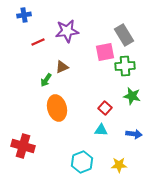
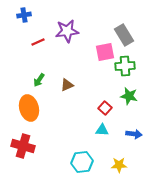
brown triangle: moved 5 px right, 18 px down
green arrow: moved 7 px left
green star: moved 3 px left
orange ellipse: moved 28 px left
cyan triangle: moved 1 px right
cyan hexagon: rotated 15 degrees clockwise
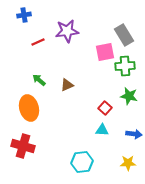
green arrow: rotated 96 degrees clockwise
yellow star: moved 9 px right, 2 px up
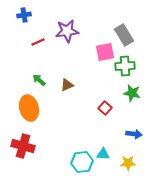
green star: moved 3 px right, 3 px up
cyan triangle: moved 1 px right, 24 px down
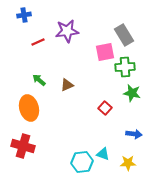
green cross: moved 1 px down
cyan triangle: rotated 16 degrees clockwise
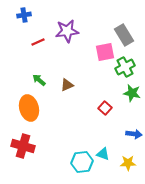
green cross: rotated 24 degrees counterclockwise
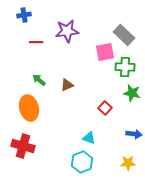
gray rectangle: rotated 15 degrees counterclockwise
red line: moved 2 px left; rotated 24 degrees clockwise
green cross: rotated 30 degrees clockwise
cyan triangle: moved 14 px left, 16 px up
cyan hexagon: rotated 15 degrees counterclockwise
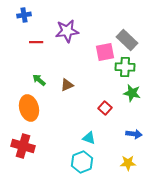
gray rectangle: moved 3 px right, 5 px down
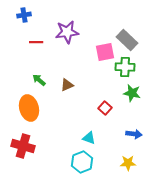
purple star: moved 1 px down
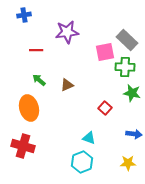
red line: moved 8 px down
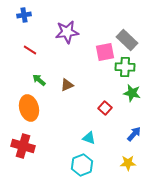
red line: moved 6 px left; rotated 32 degrees clockwise
blue arrow: rotated 56 degrees counterclockwise
cyan hexagon: moved 3 px down
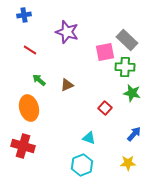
purple star: rotated 25 degrees clockwise
